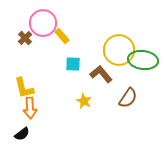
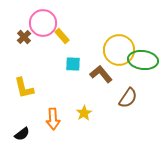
brown cross: moved 1 px left, 1 px up
yellow star: moved 12 px down; rotated 14 degrees clockwise
orange arrow: moved 23 px right, 11 px down
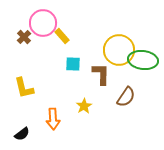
brown L-shape: rotated 40 degrees clockwise
brown semicircle: moved 2 px left, 1 px up
yellow star: moved 7 px up
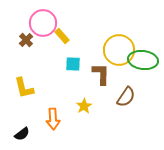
brown cross: moved 2 px right, 3 px down
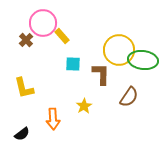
brown semicircle: moved 3 px right
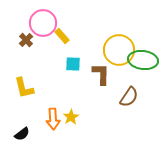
yellow star: moved 13 px left, 11 px down
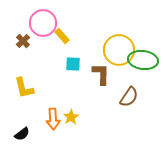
brown cross: moved 3 px left, 1 px down
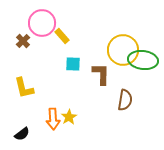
pink circle: moved 1 px left
yellow circle: moved 4 px right
brown semicircle: moved 4 px left, 3 px down; rotated 25 degrees counterclockwise
yellow star: moved 2 px left
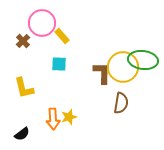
yellow circle: moved 17 px down
cyan square: moved 14 px left
brown L-shape: moved 1 px right, 1 px up
brown semicircle: moved 4 px left, 3 px down
yellow star: rotated 14 degrees clockwise
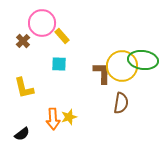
yellow circle: moved 1 px left, 1 px up
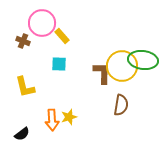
brown cross: rotated 24 degrees counterclockwise
yellow L-shape: moved 1 px right, 1 px up
brown semicircle: moved 2 px down
orange arrow: moved 1 px left, 1 px down
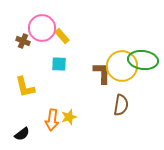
pink circle: moved 5 px down
orange arrow: rotated 10 degrees clockwise
